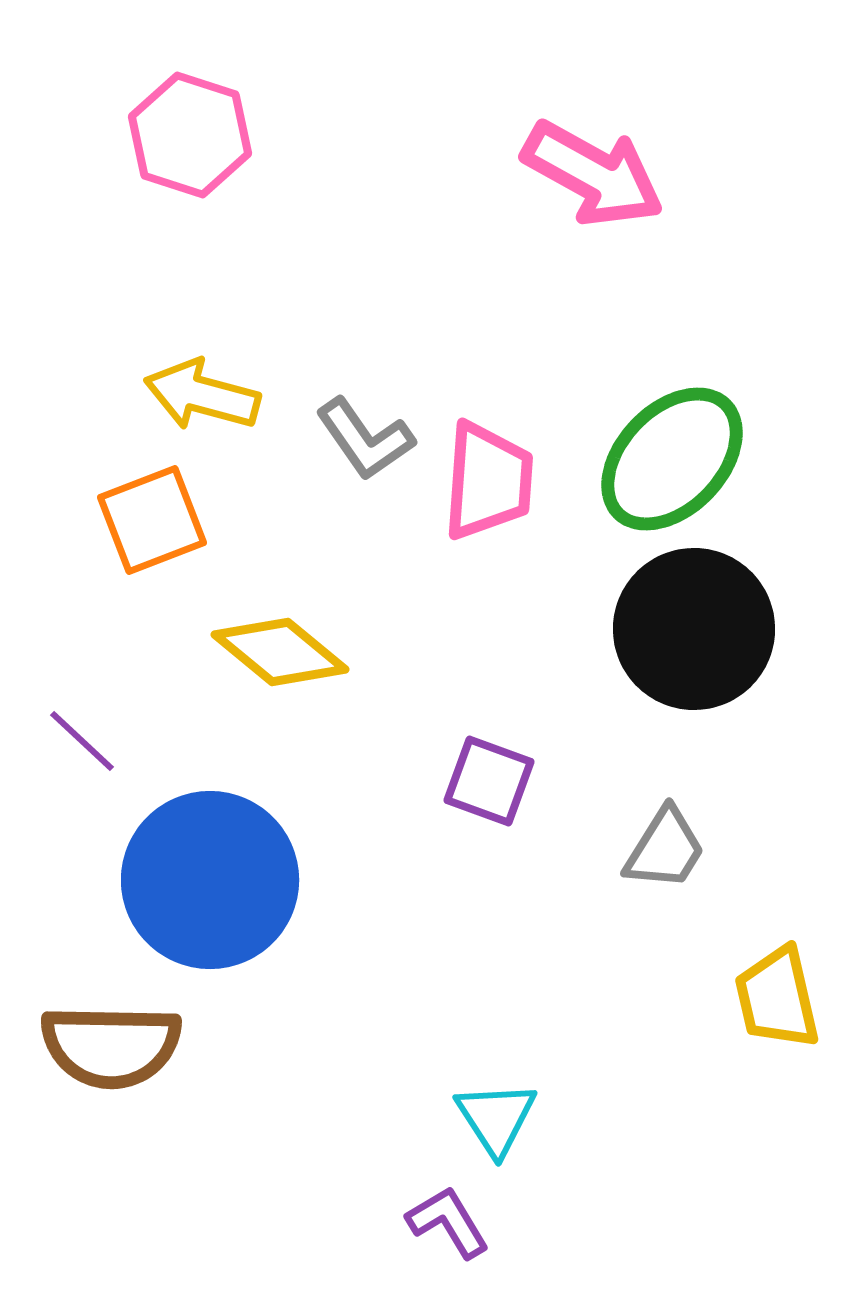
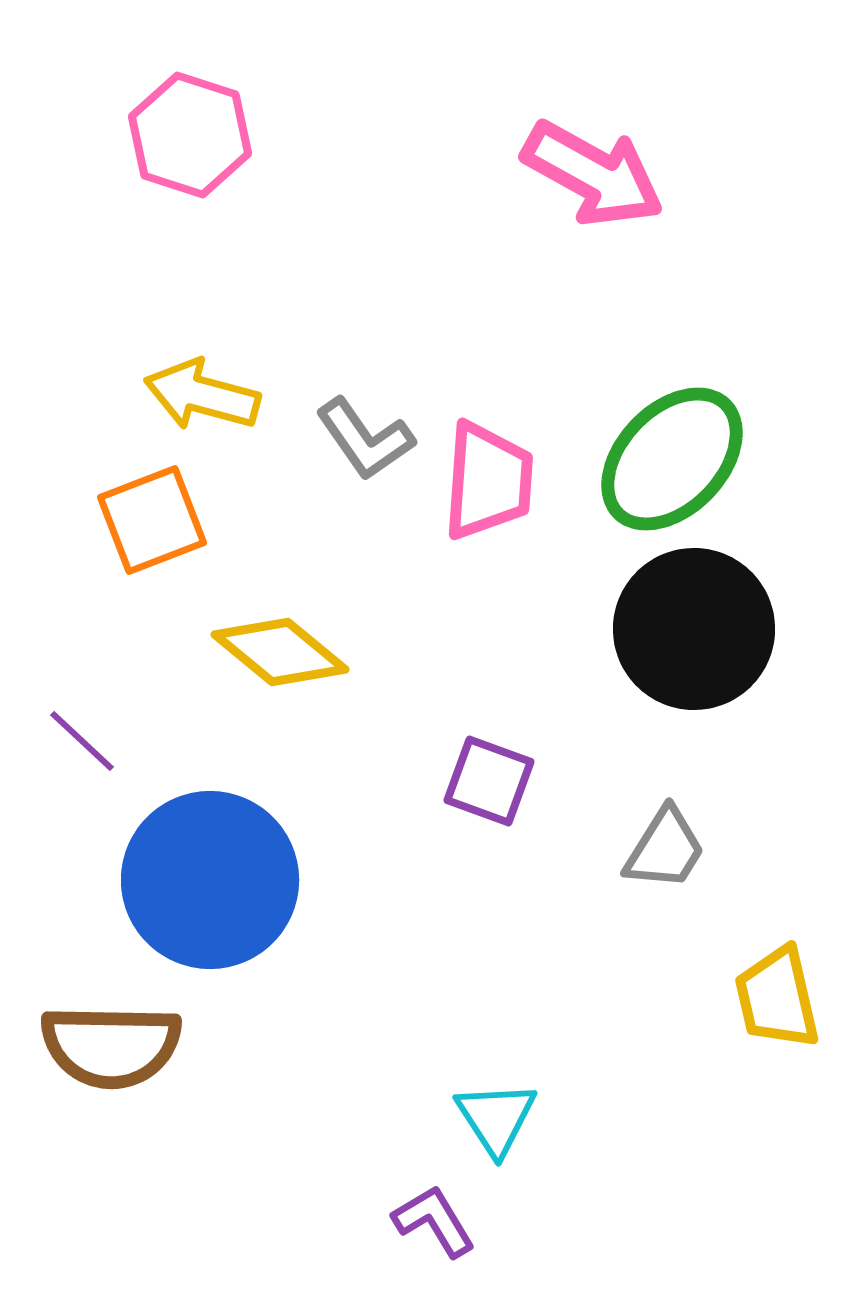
purple L-shape: moved 14 px left, 1 px up
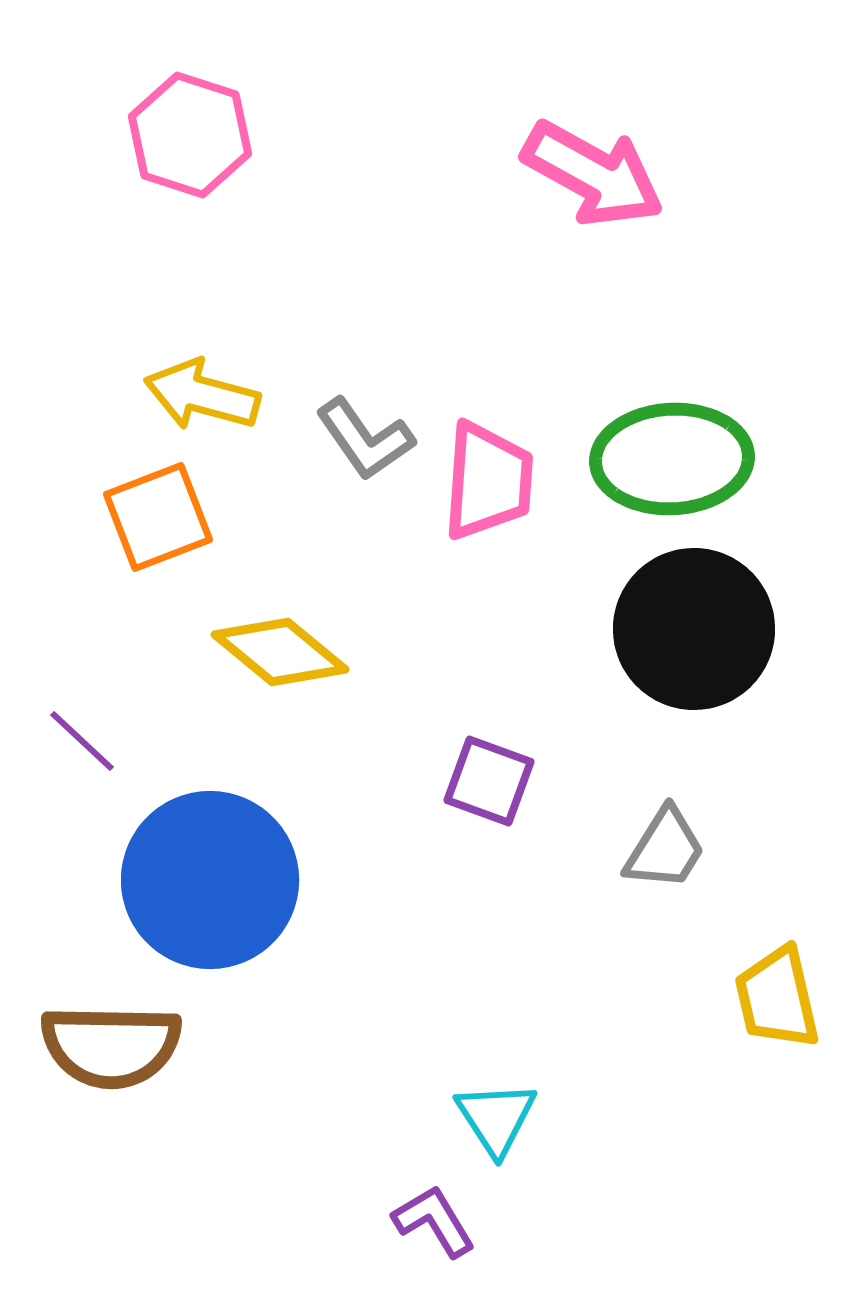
green ellipse: rotated 43 degrees clockwise
orange square: moved 6 px right, 3 px up
